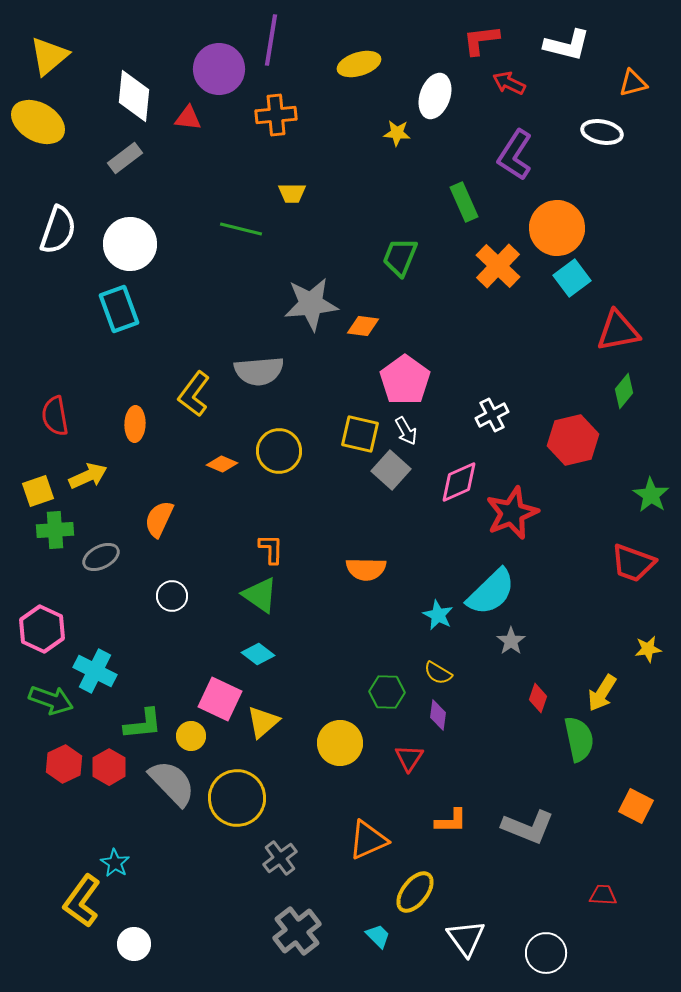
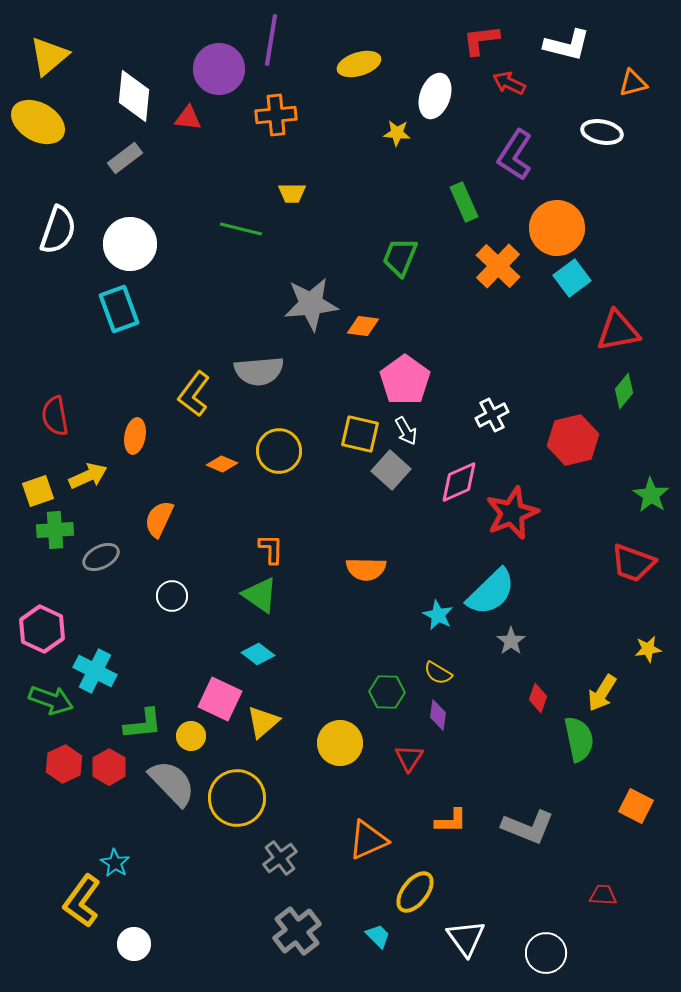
orange ellipse at (135, 424): moved 12 px down; rotated 8 degrees clockwise
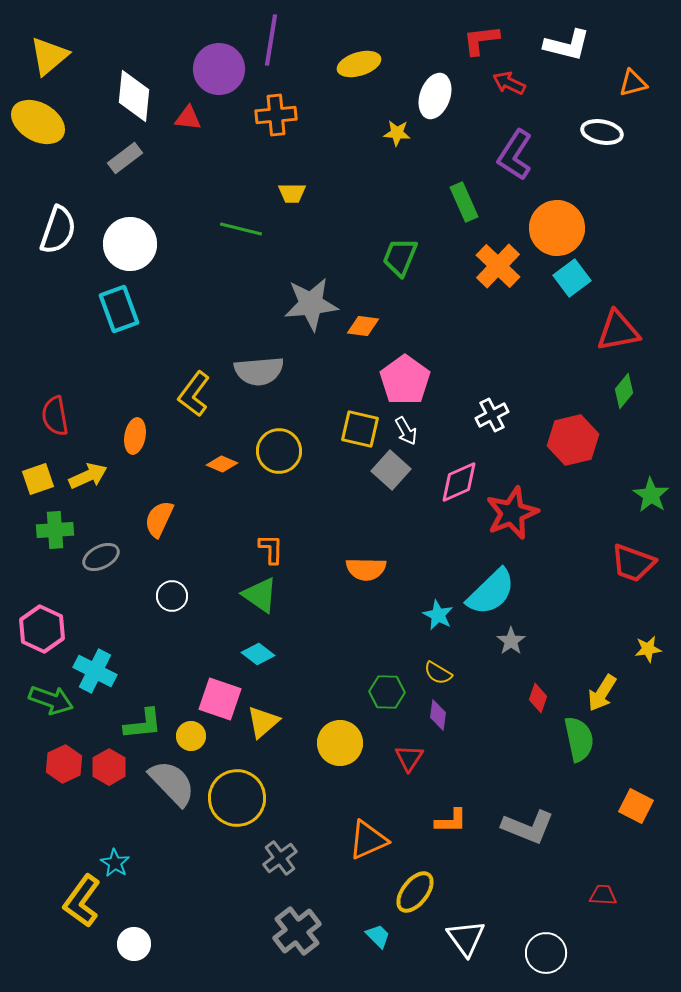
yellow square at (360, 434): moved 5 px up
yellow square at (38, 491): moved 12 px up
pink square at (220, 699): rotated 6 degrees counterclockwise
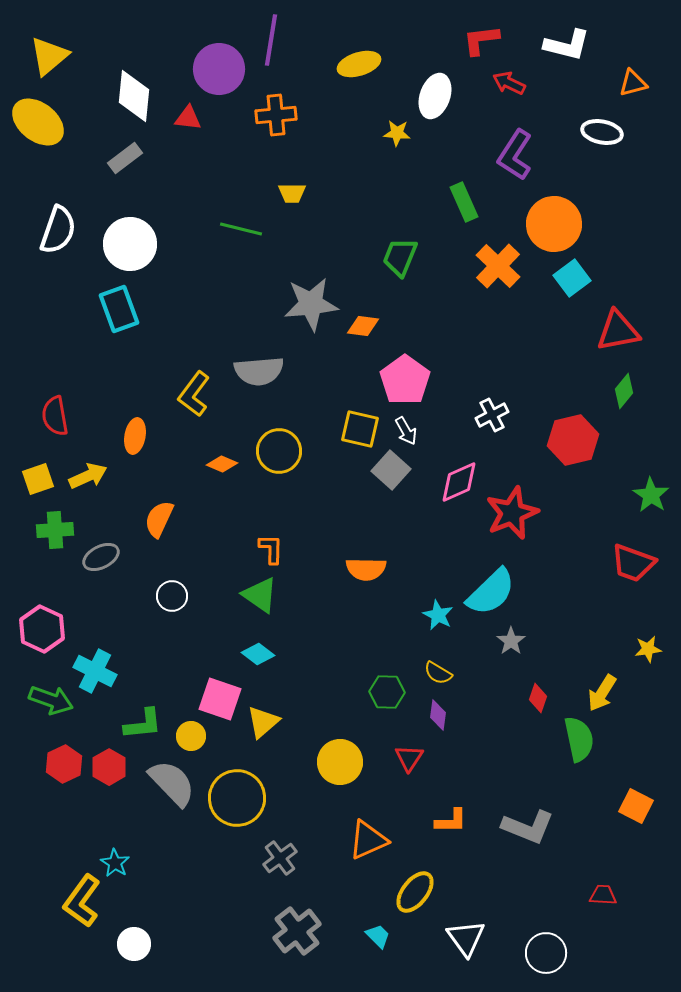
yellow ellipse at (38, 122): rotated 8 degrees clockwise
orange circle at (557, 228): moved 3 px left, 4 px up
yellow circle at (340, 743): moved 19 px down
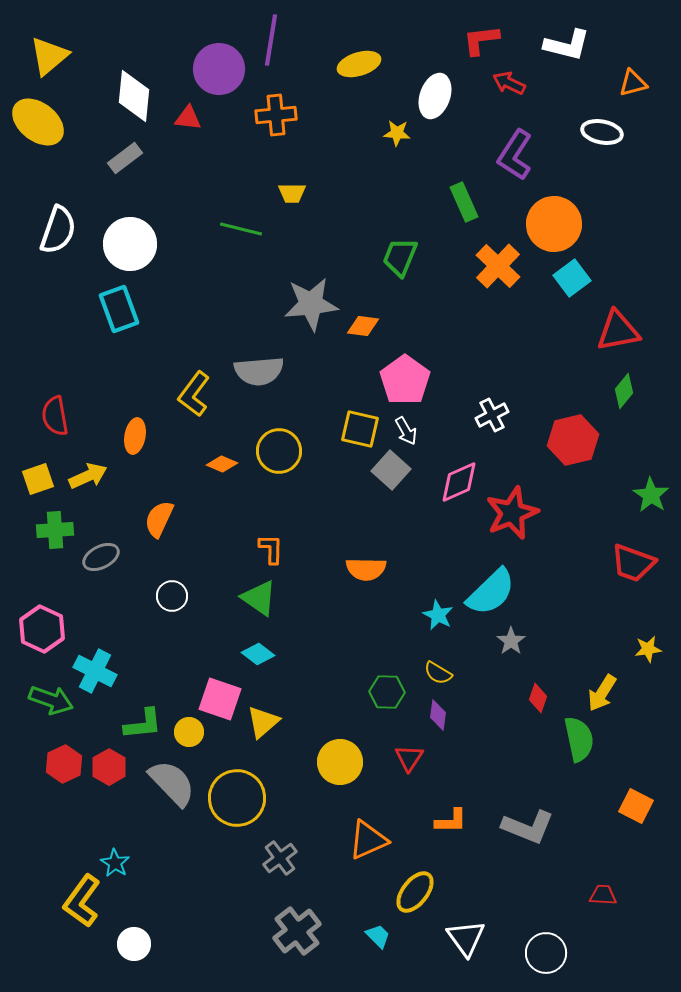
green triangle at (260, 595): moved 1 px left, 3 px down
yellow circle at (191, 736): moved 2 px left, 4 px up
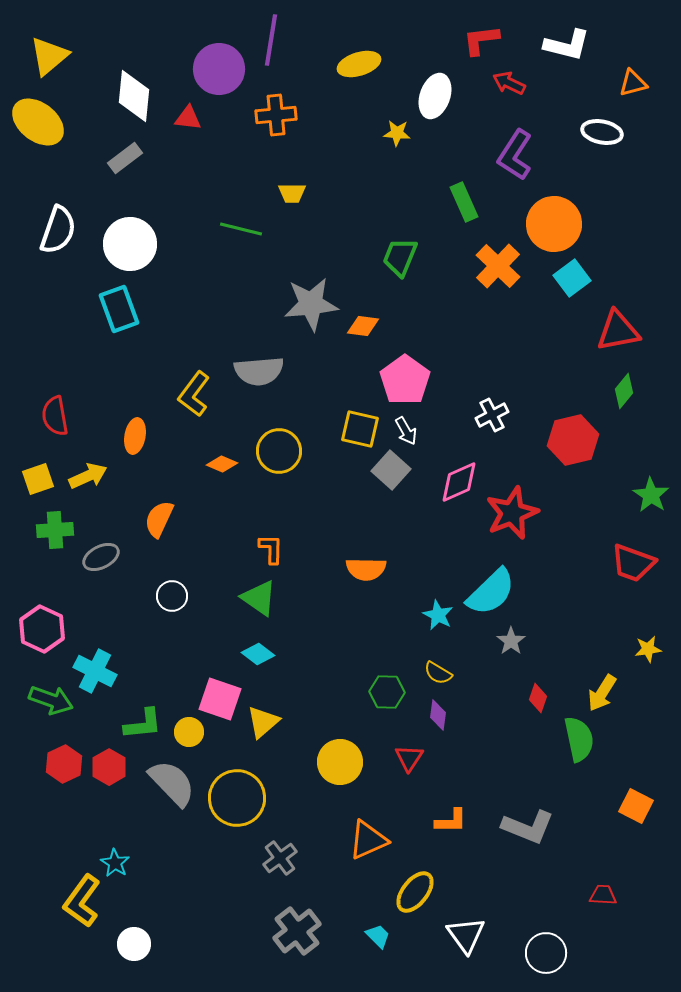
white triangle at (466, 938): moved 3 px up
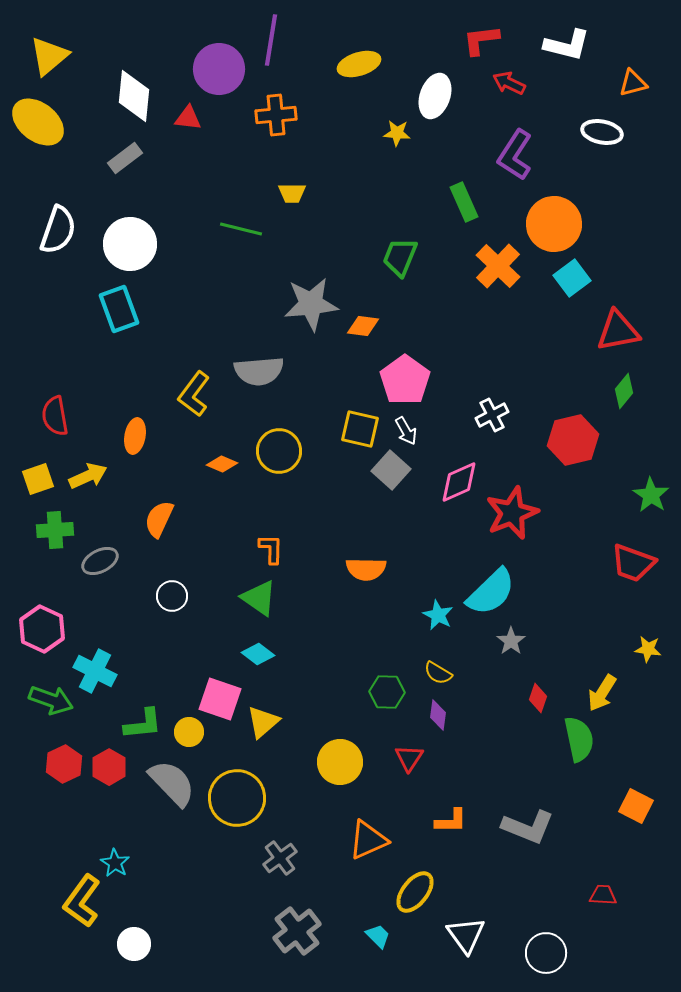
gray ellipse at (101, 557): moved 1 px left, 4 px down
yellow star at (648, 649): rotated 16 degrees clockwise
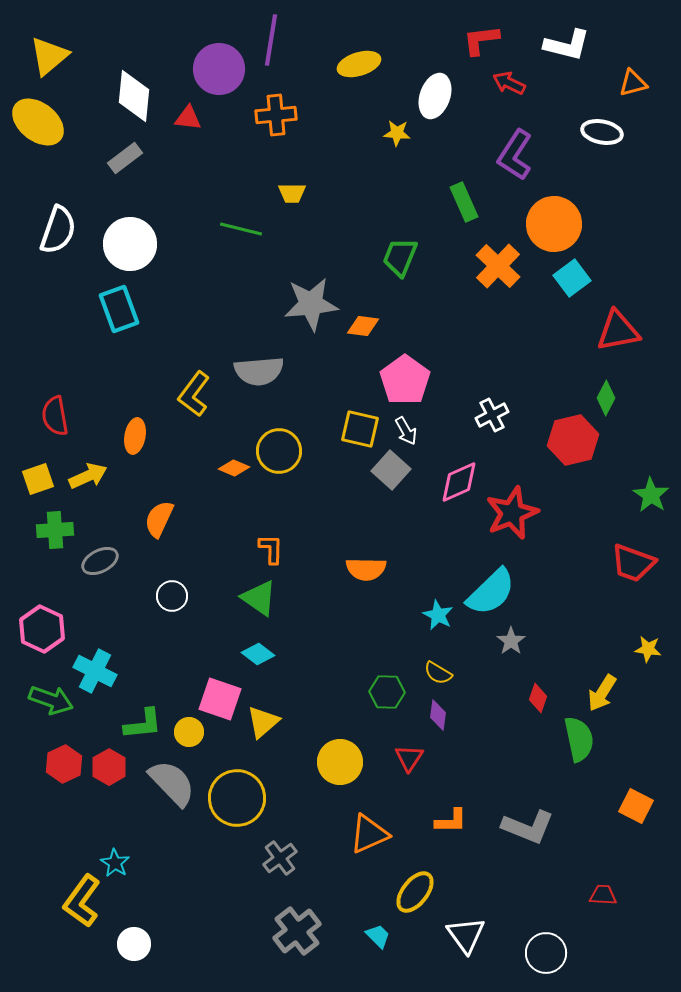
green diamond at (624, 391): moved 18 px left, 7 px down; rotated 12 degrees counterclockwise
orange diamond at (222, 464): moved 12 px right, 4 px down
orange triangle at (368, 840): moved 1 px right, 6 px up
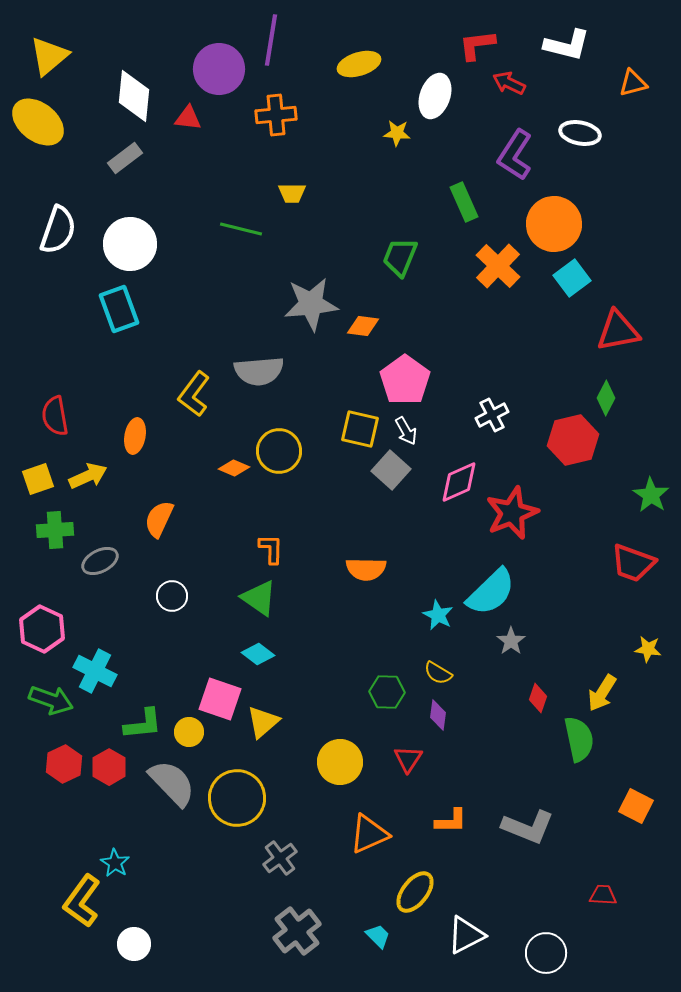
red L-shape at (481, 40): moved 4 px left, 5 px down
white ellipse at (602, 132): moved 22 px left, 1 px down
red triangle at (409, 758): moved 1 px left, 1 px down
white triangle at (466, 935): rotated 39 degrees clockwise
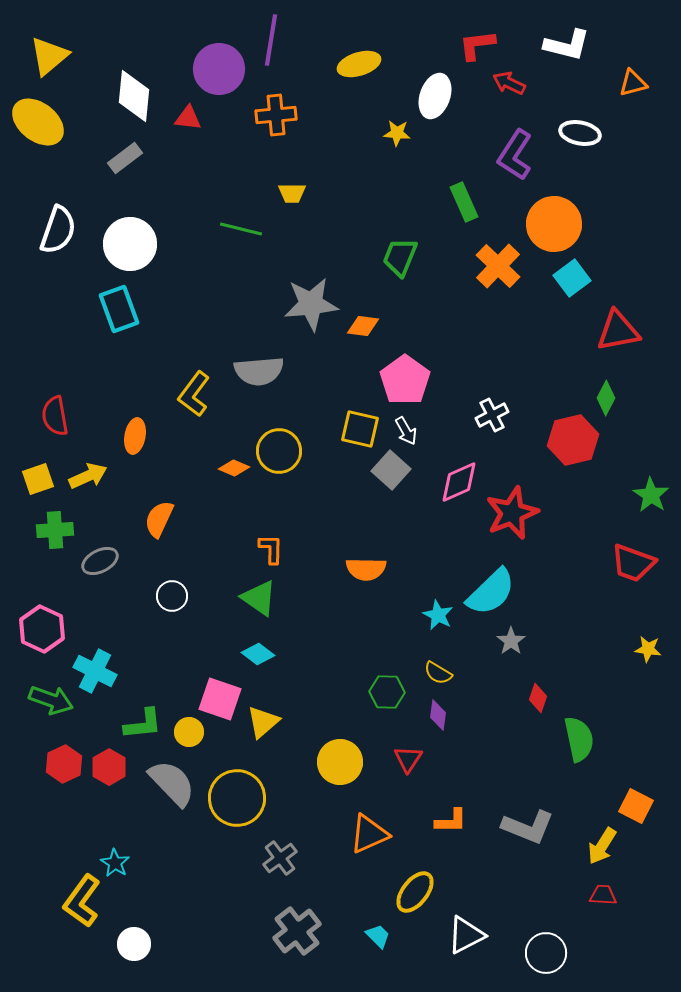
yellow arrow at (602, 693): moved 153 px down
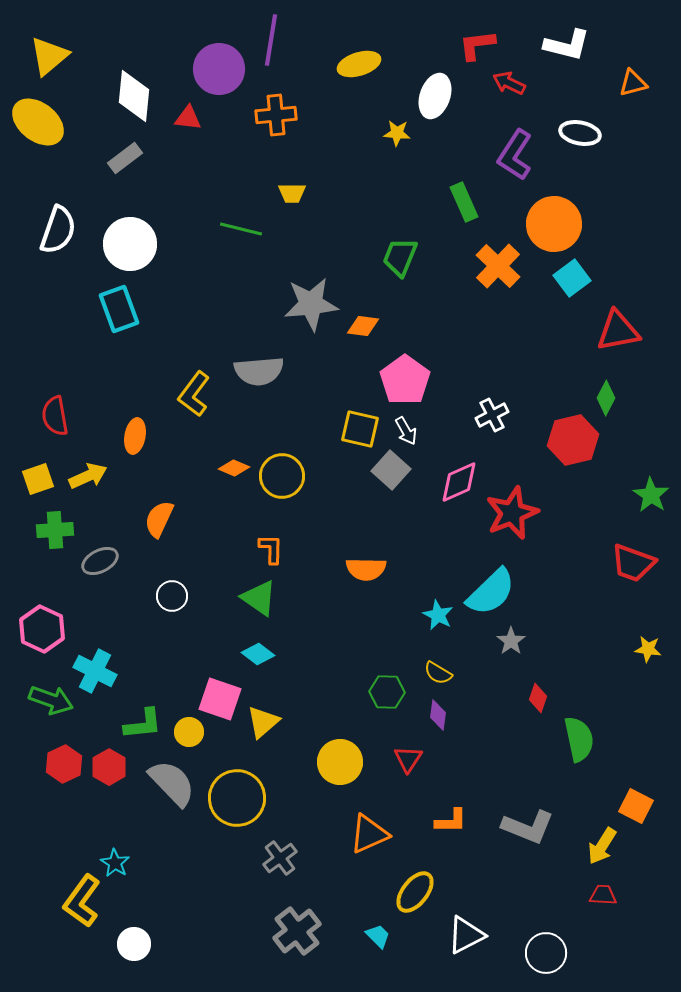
yellow circle at (279, 451): moved 3 px right, 25 px down
